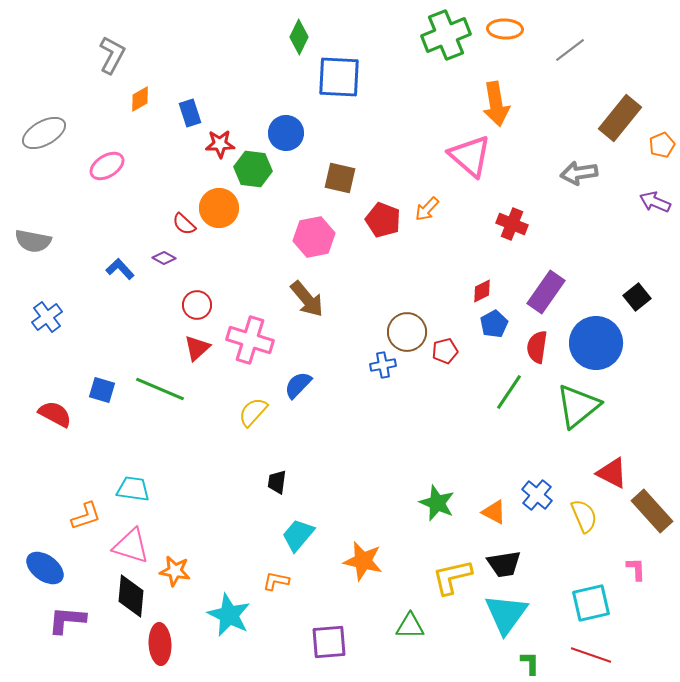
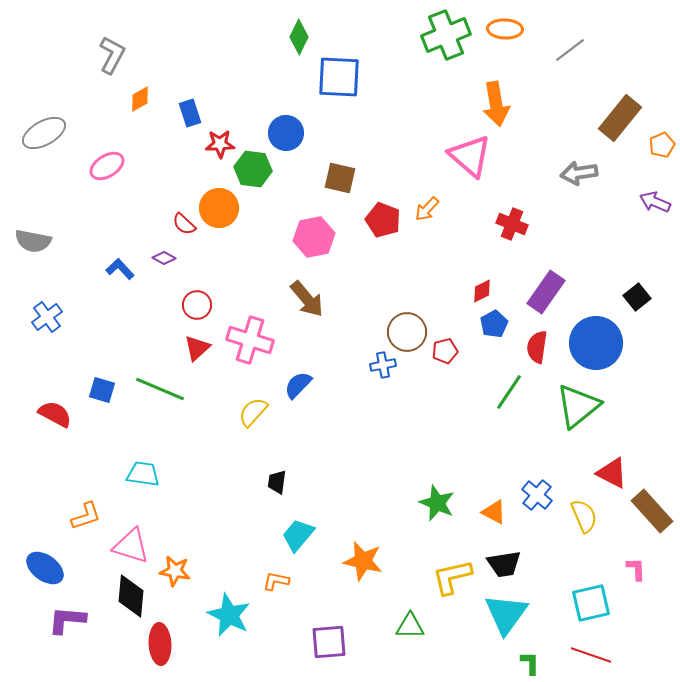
cyan trapezoid at (133, 489): moved 10 px right, 15 px up
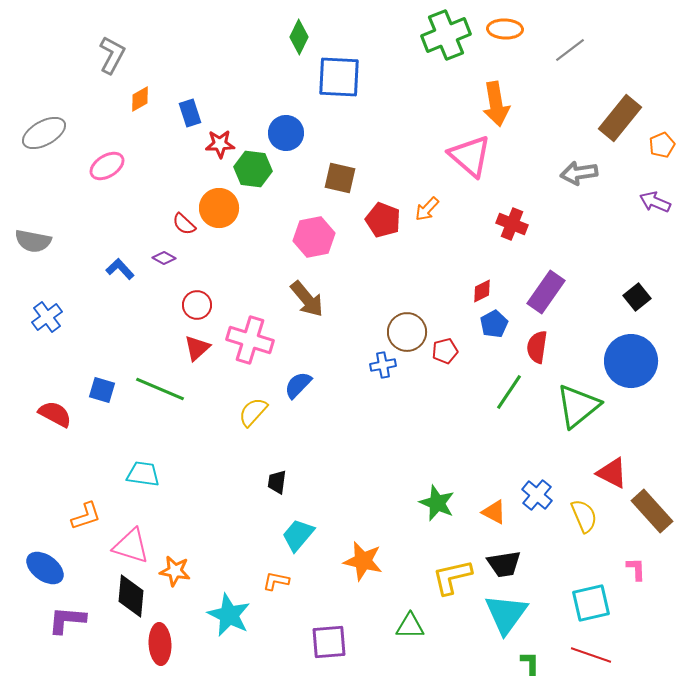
blue circle at (596, 343): moved 35 px right, 18 px down
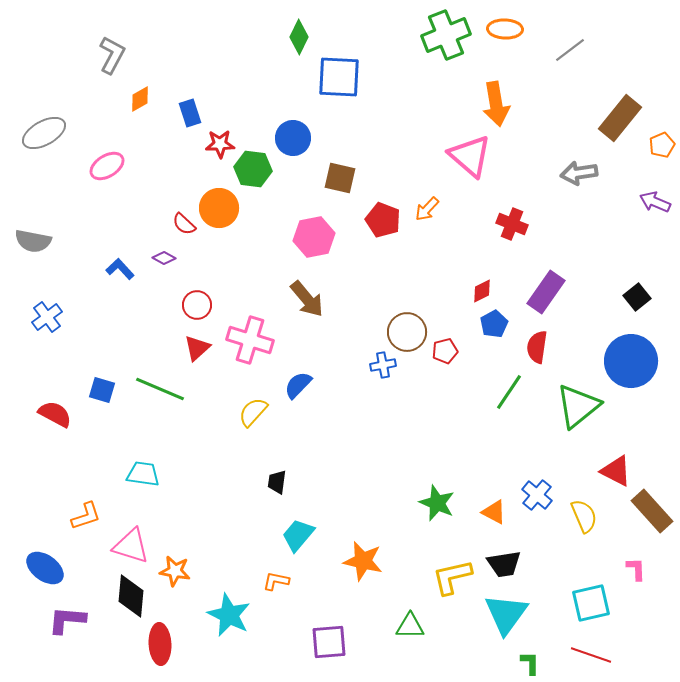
blue circle at (286, 133): moved 7 px right, 5 px down
red triangle at (612, 473): moved 4 px right, 2 px up
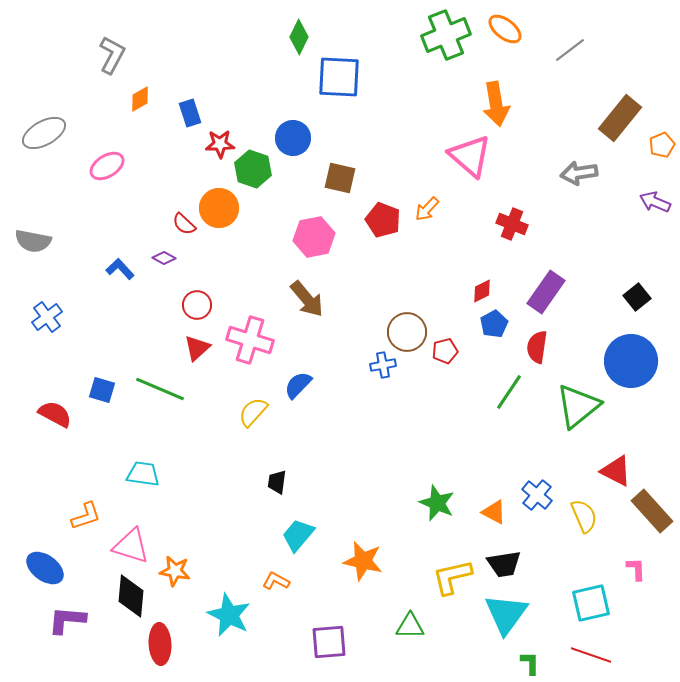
orange ellipse at (505, 29): rotated 36 degrees clockwise
green hexagon at (253, 169): rotated 12 degrees clockwise
orange L-shape at (276, 581): rotated 16 degrees clockwise
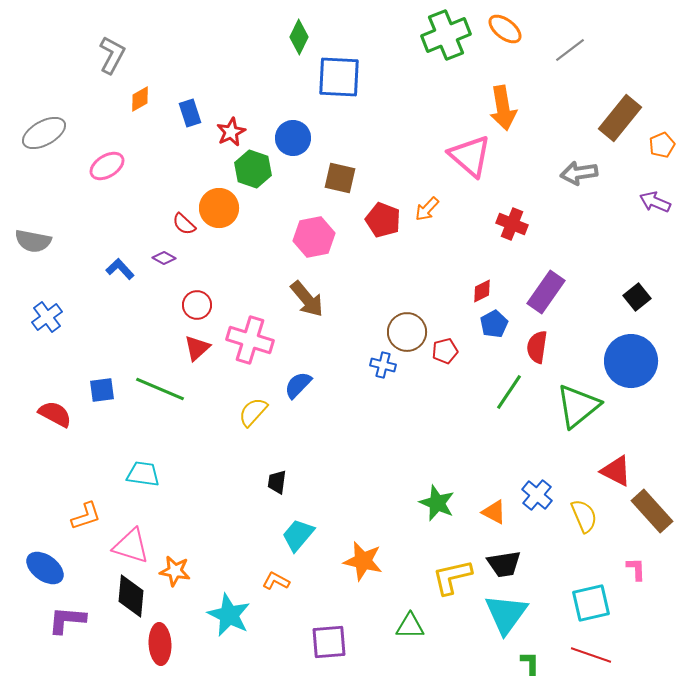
orange arrow at (496, 104): moved 7 px right, 4 px down
red star at (220, 144): moved 11 px right, 12 px up; rotated 24 degrees counterclockwise
blue cross at (383, 365): rotated 25 degrees clockwise
blue square at (102, 390): rotated 24 degrees counterclockwise
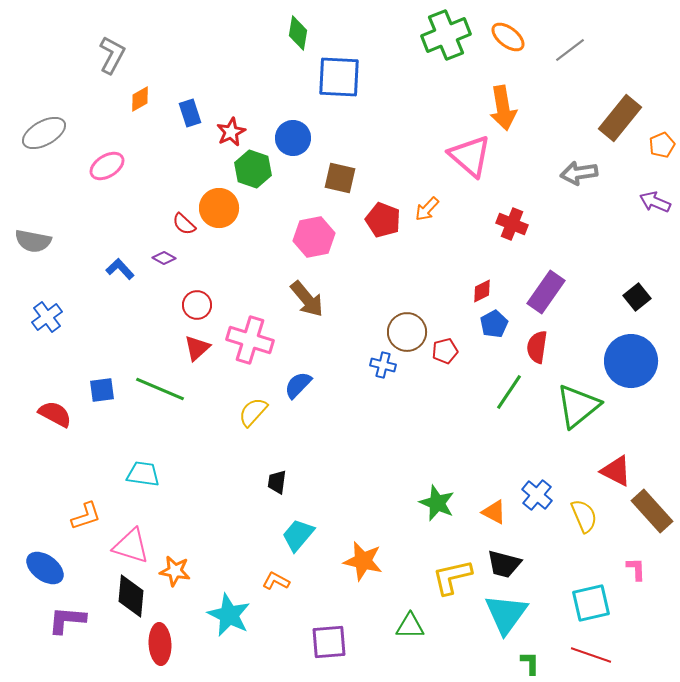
orange ellipse at (505, 29): moved 3 px right, 8 px down
green diamond at (299, 37): moved 1 px left, 4 px up; rotated 16 degrees counterclockwise
black trapezoid at (504, 564): rotated 24 degrees clockwise
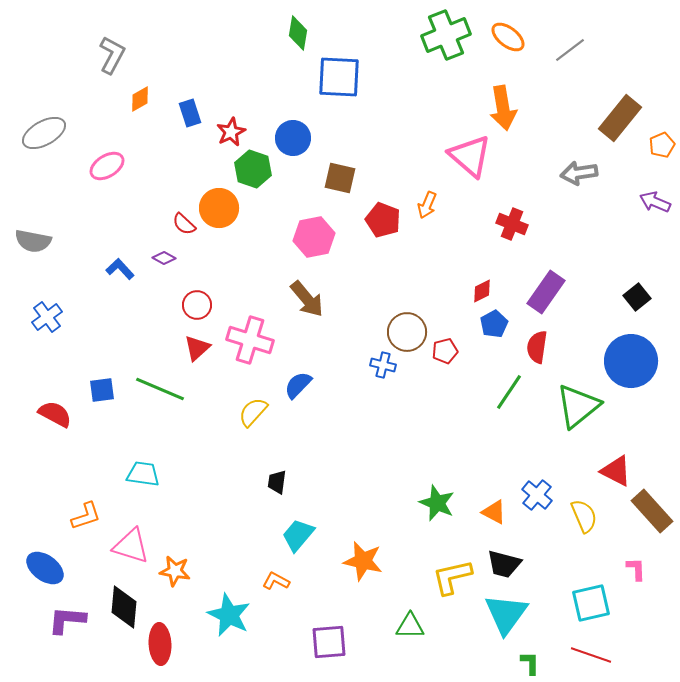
orange arrow at (427, 209): moved 4 px up; rotated 20 degrees counterclockwise
black diamond at (131, 596): moved 7 px left, 11 px down
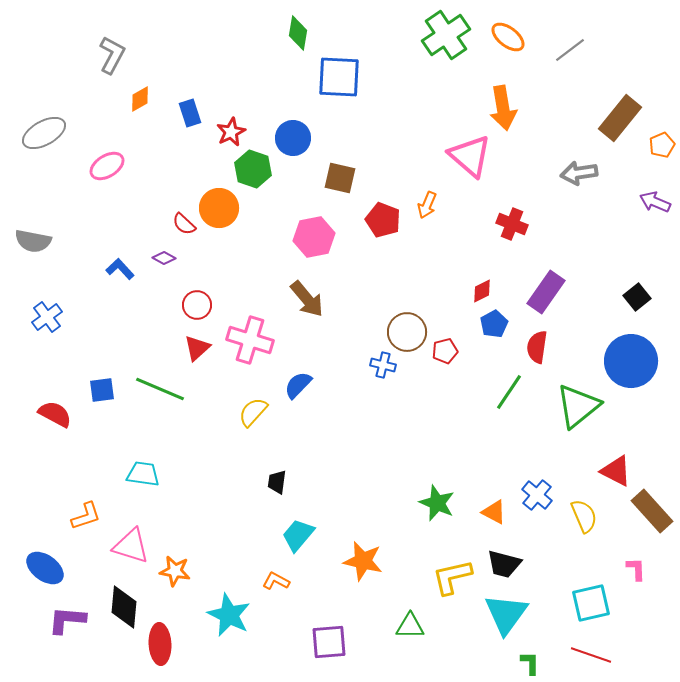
green cross at (446, 35): rotated 12 degrees counterclockwise
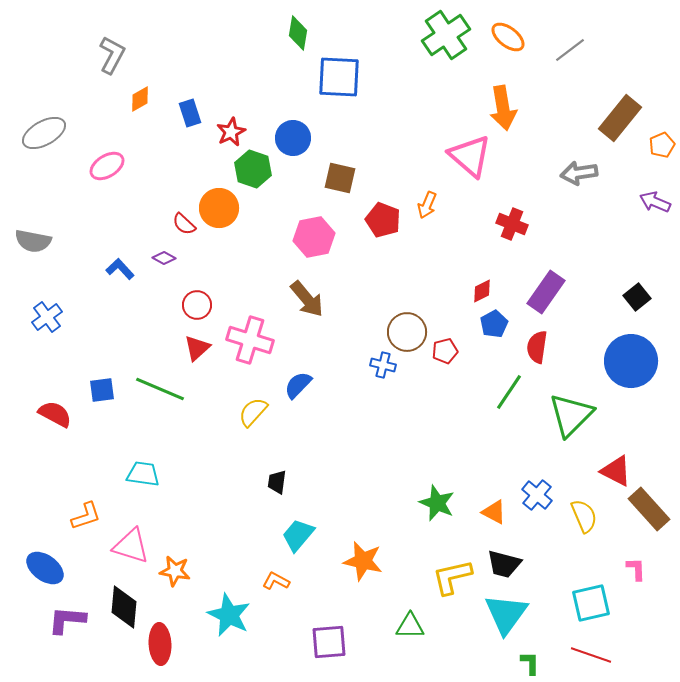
green triangle at (578, 406): moved 7 px left, 9 px down; rotated 6 degrees counterclockwise
brown rectangle at (652, 511): moved 3 px left, 2 px up
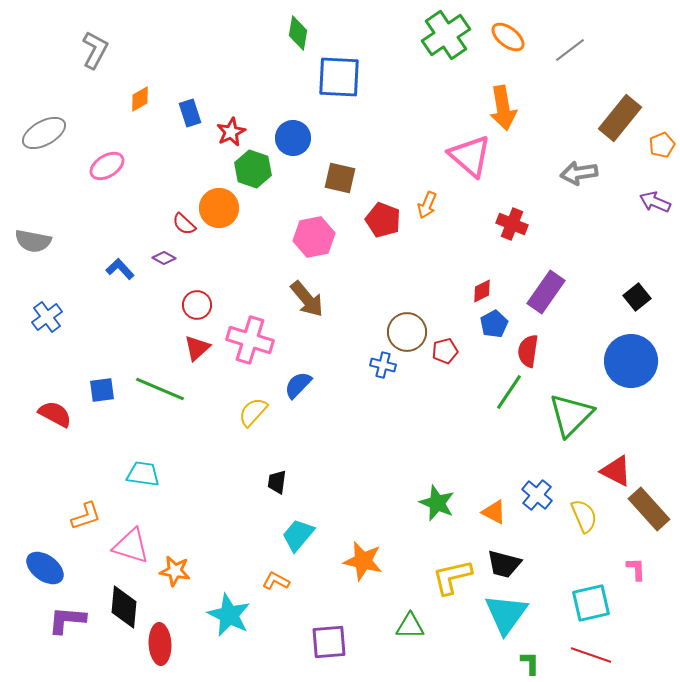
gray L-shape at (112, 55): moved 17 px left, 5 px up
red semicircle at (537, 347): moved 9 px left, 4 px down
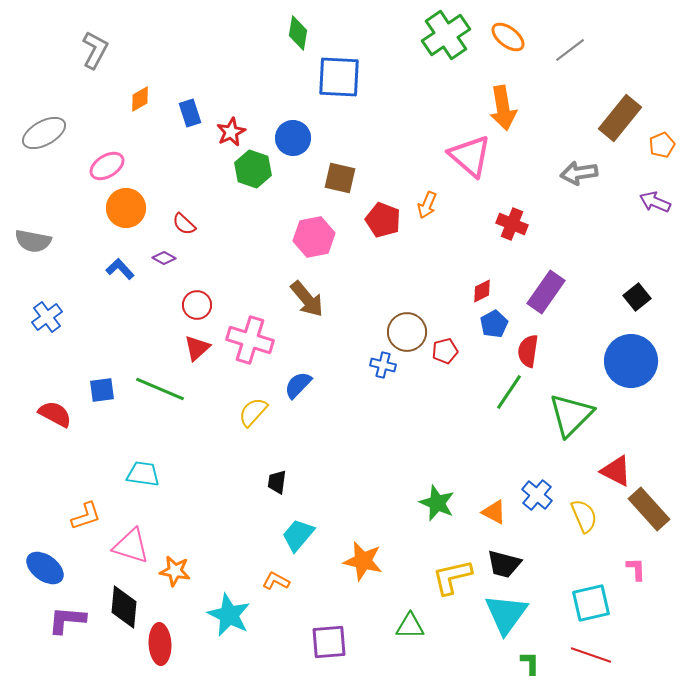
orange circle at (219, 208): moved 93 px left
